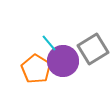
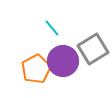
cyan line: moved 3 px right, 15 px up
orange pentagon: rotated 12 degrees clockwise
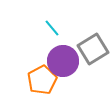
orange pentagon: moved 6 px right, 11 px down
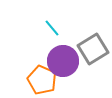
orange pentagon: rotated 20 degrees counterclockwise
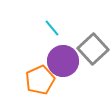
gray square: rotated 12 degrees counterclockwise
orange pentagon: moved 2 px left; rotated 24 degrees clockwise
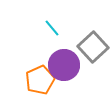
gray square: moved 2 px up
purple circle: moved 1 px right, 4 px down
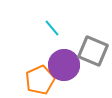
gray square: moved 4 px down; rotated 24 degrees counterclockwise
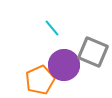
gray square: moved 1 px down
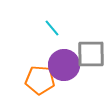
gray square: moved 2 px left, 2 px down; rotated 24 degrees counterclockwise
orange pentagon: rotated 28 degrees clockwise
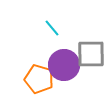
orange pentagon: moved 1 px left, 1 px up; rotated 12 degrees clockwise
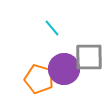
gray square: moved 2 px left, 3 px down
purple circle: moved 4 px down
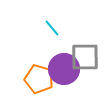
gray square: moved 4 px left
